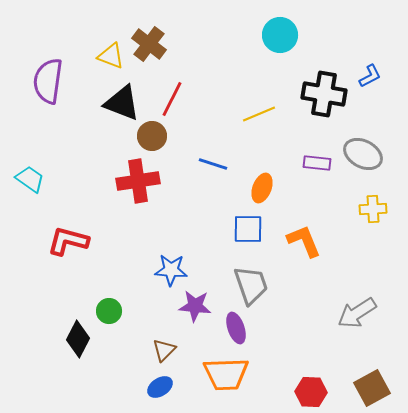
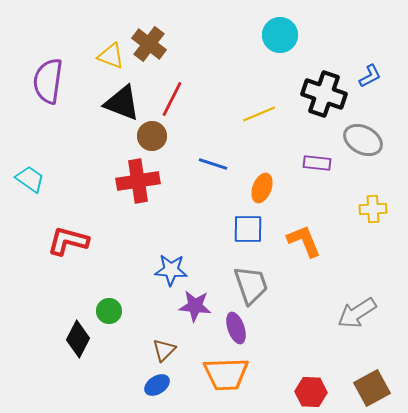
black cross: rotated 9 degrees clockwise
gray ellipse: moved 14 px up
blue ellipse: moved 3 px left, 2 px up
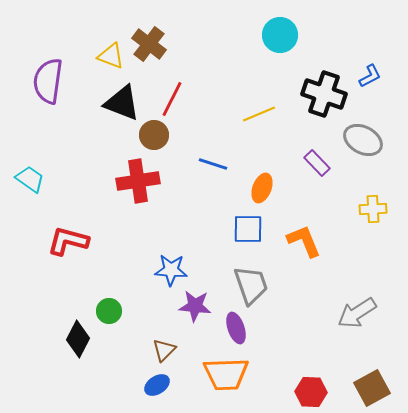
brown circle: moved 2 px right, 1 px up
purple rectangle: rotated 40 degrees clockwise
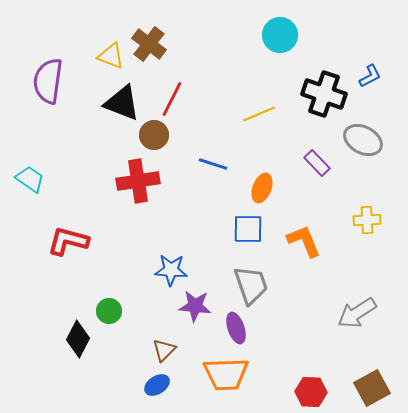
yellow cross: moved 6 px left, 11 px down
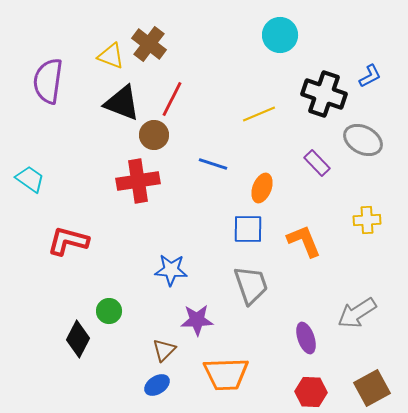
purple star: moved 2 px right, 14 px down; rotated 8 degrees counterclockwise
purple ellipse: moved 70 px right, 10 px down
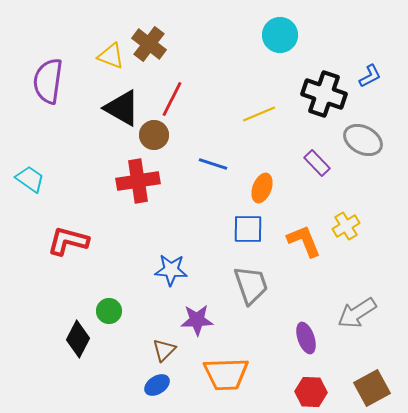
black triangle: moved 5 px down; rotated 9 degrees clockwise
yellow cross: moved 21 px left, 6 px down; rotated 28 degrees counterclockwise
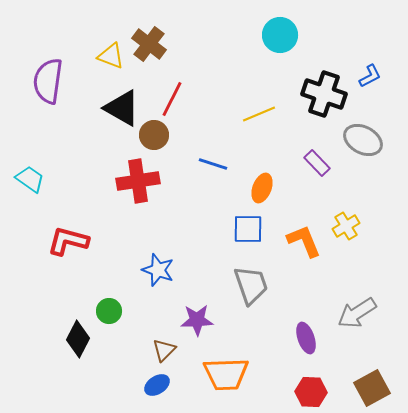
blue star: moved 13 px left; rotated 16 degrees clockwise
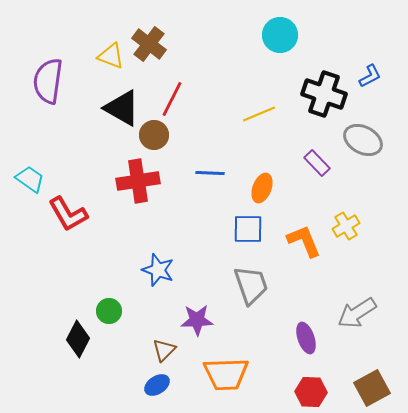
blue line: moved 3 px left, 9 px down; rotated 16 degrees counterclockwise
red L-shape: moved 27 px up; rotated 135 degrees counterclockwise
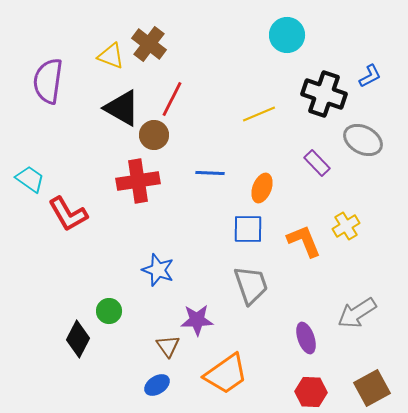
cyan circle: moved 7 px right
brown triangle: moved 4 px right, 4 px up; rotated 20 degrees counterclockwise
orange trapezoid: rotated 33 degrees counterclockwise
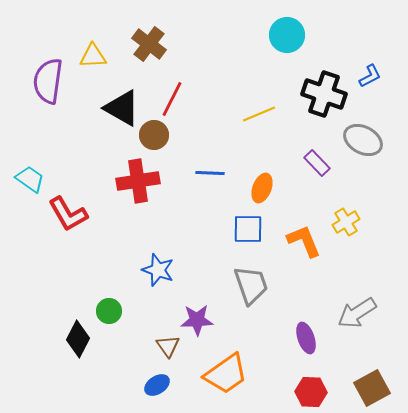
yellow triangle: moved 18 px left; rotated 24 degrees counterclockwise
yellow cross: moved 4 px up
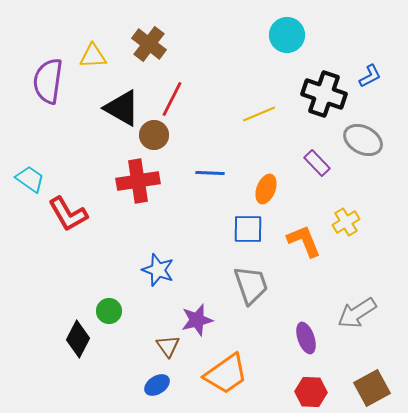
orange ellipse: moved 4 px right, 1 px down
purple star: rotated 12 degrees counterclockwise
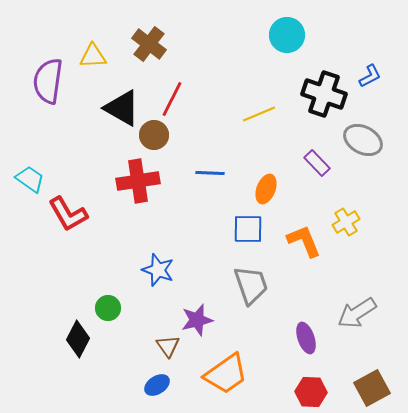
green circle: moved 1 px left, 3 px up
